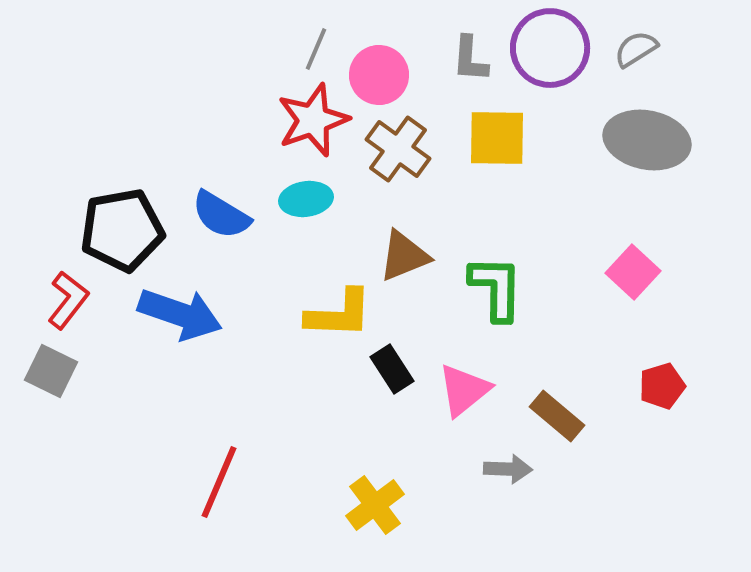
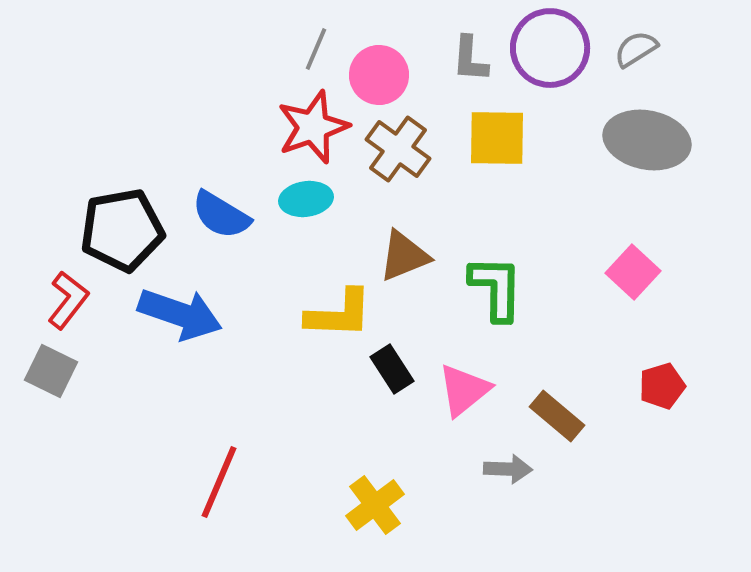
red star: moved 7 px down
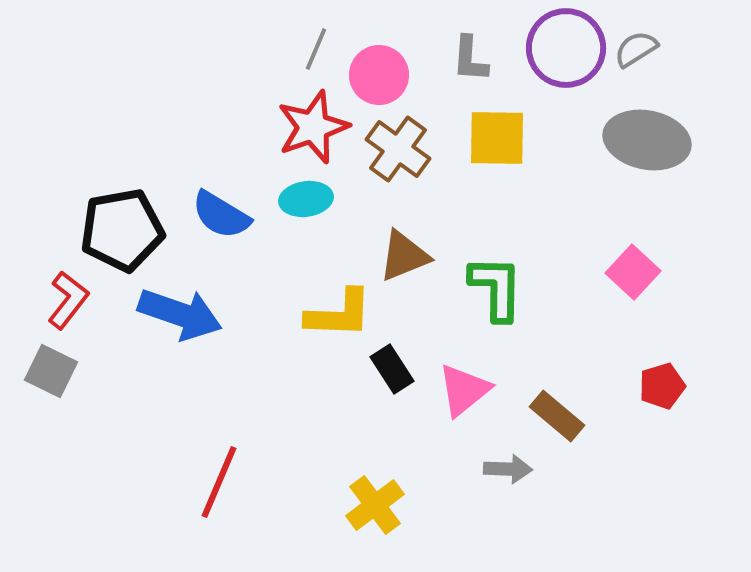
purple circle: moved 16 px right
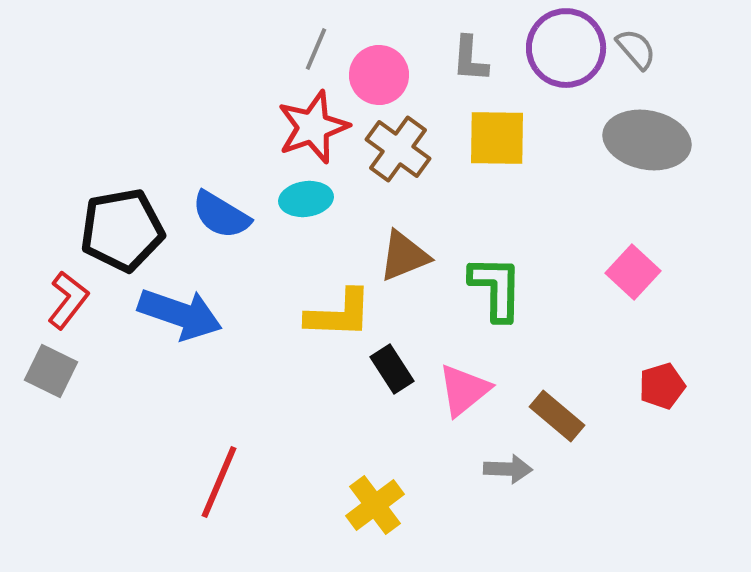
gray semicircle: rotated 81 degrees clockwise
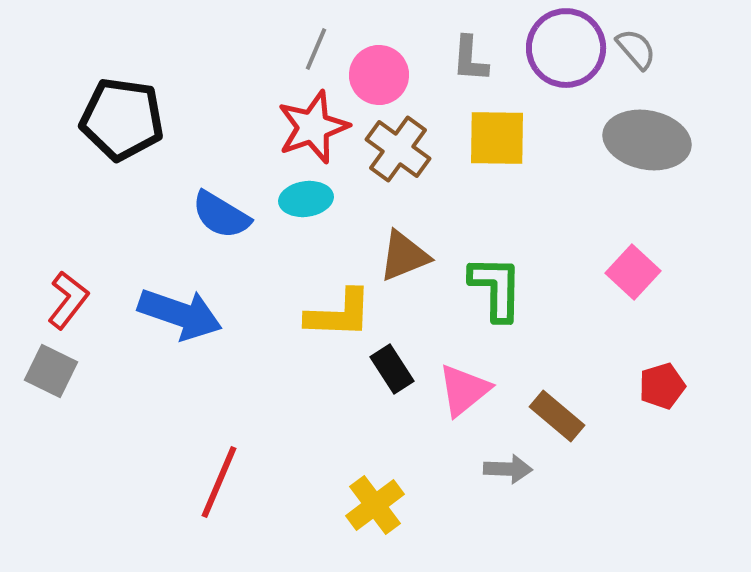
black pentagon: moved 111 px up; rotated 18 degrees clockwise
